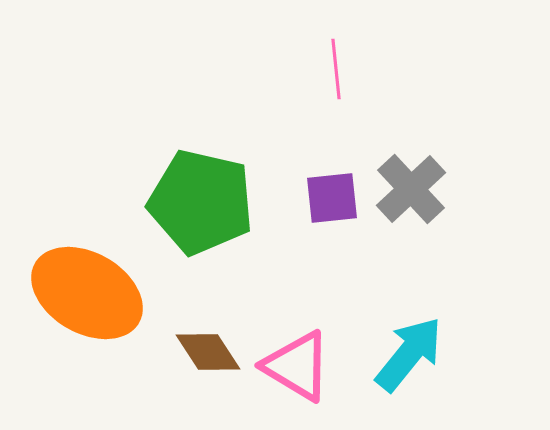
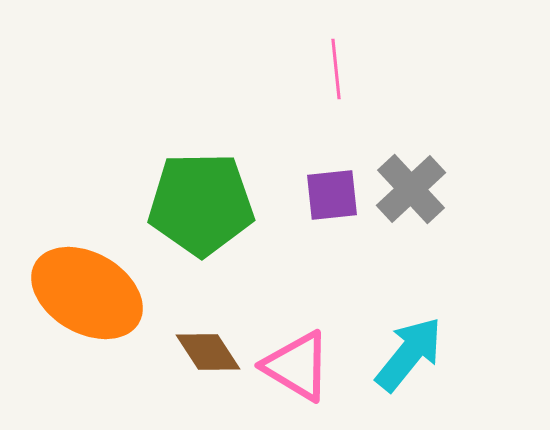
purple square: moved 3 px up
green pentagon: moved 2 px down; rotated 14 degrees counterclockwise
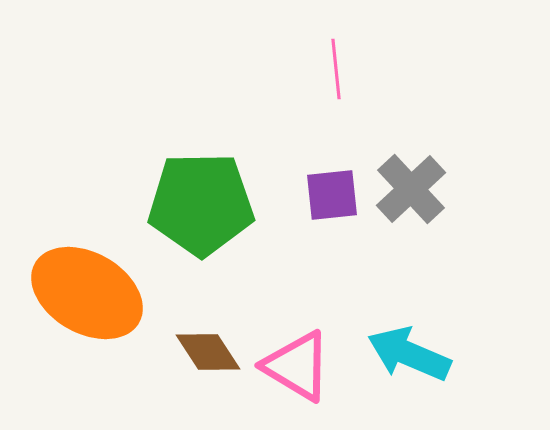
cyan arrow: rotated 106 degrees counterclockwise
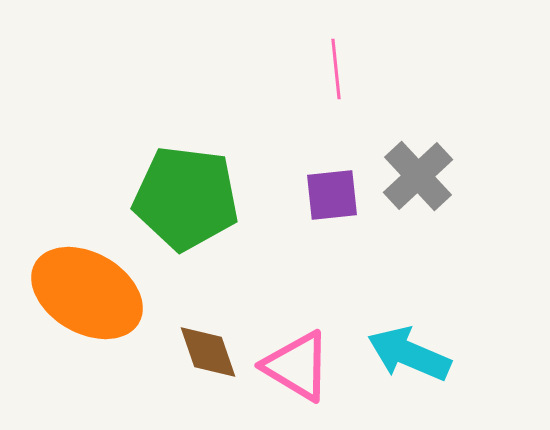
gray cross: moved 7 px right, 13 px up
green pentagon: moved 15 px left, 6 px up; rotated 8 degrees clockwise
brown diamond: rotated 14 degrees clockwise
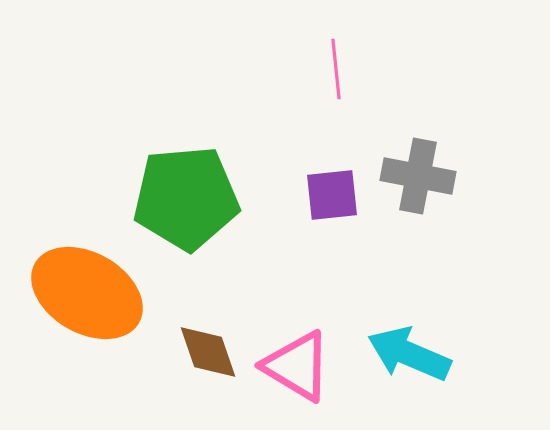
gray cross: rotated 36 degrees counterclockwise
green pentagon: rotated 12 degrees counterclockwise
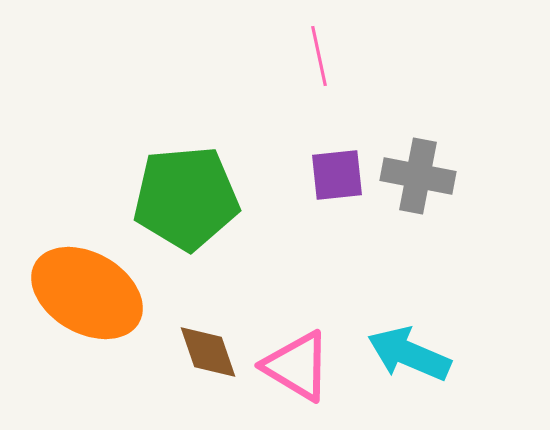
pink line: moved 17 px left, 13 px up; rotated 6 degrees counterclockwise
purple square: moved 5 px right, 20 px up
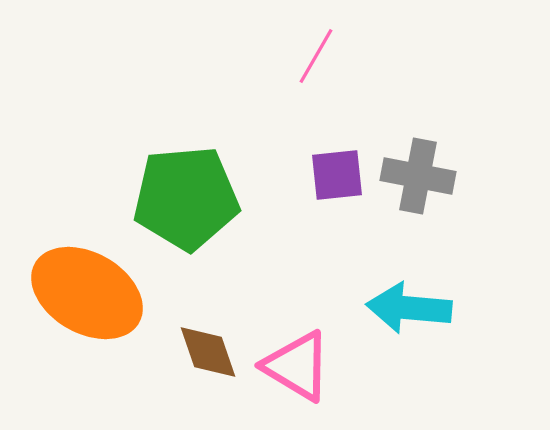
pink line: moved 3 px left; rotated 42 degrees clockwise
cyan arrow: moved 46 px up; rotated 18 degrees counterclockwise
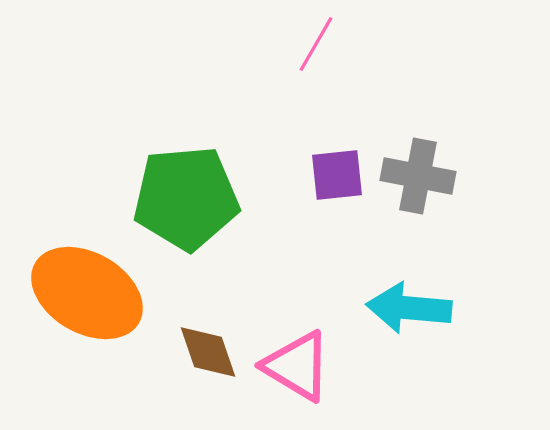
pink line: moved 12 px up
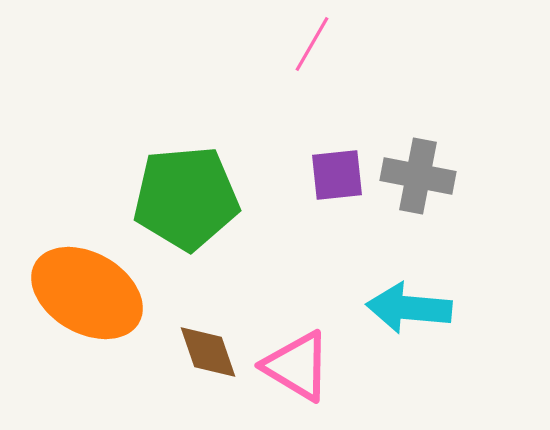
pink line: moved 4 px left
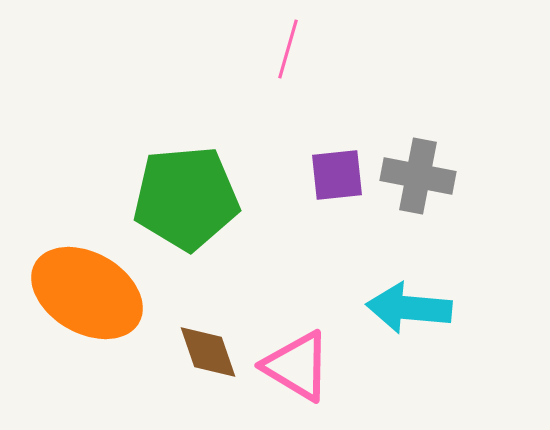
pink line: moved 24 px left, 5 px down; rotated 14 degrees counterclockwise
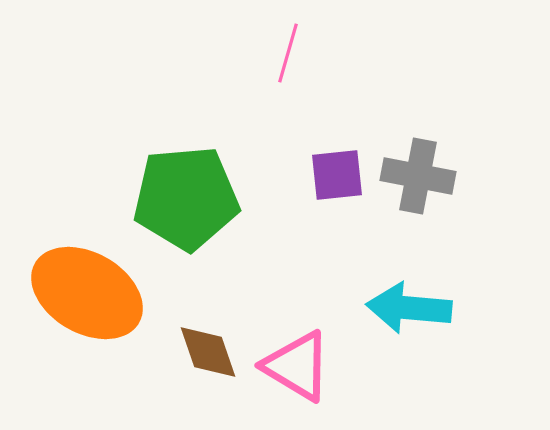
pink line: moved 4 px down
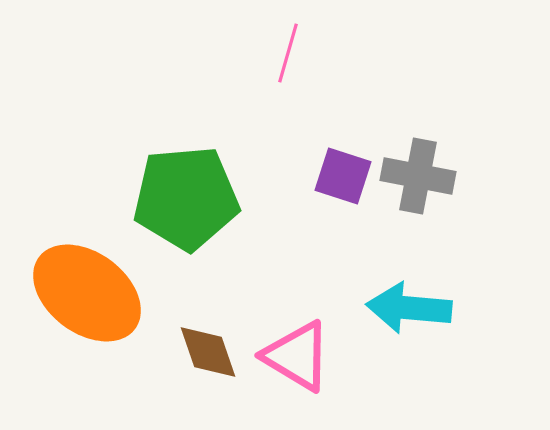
purple square: moved 6 px right, 1 px down; rotated 24 degrees clockwise
orange ellipse: rotated 7 degrees clockwise
pink triangle: moved 10 px up
